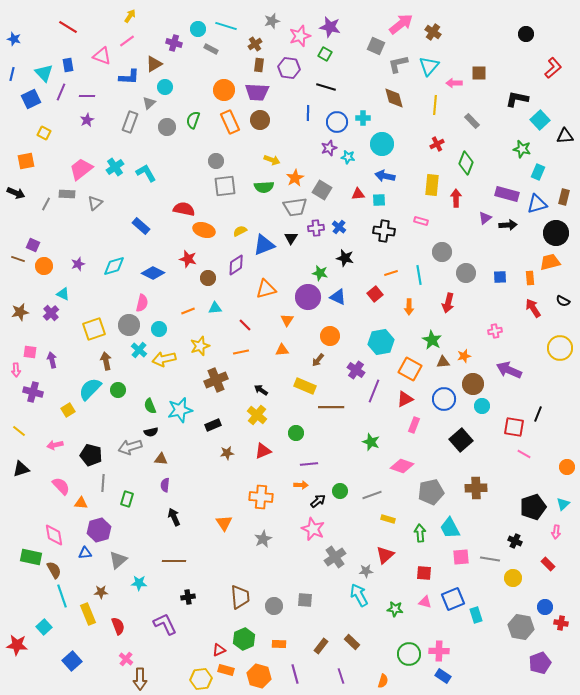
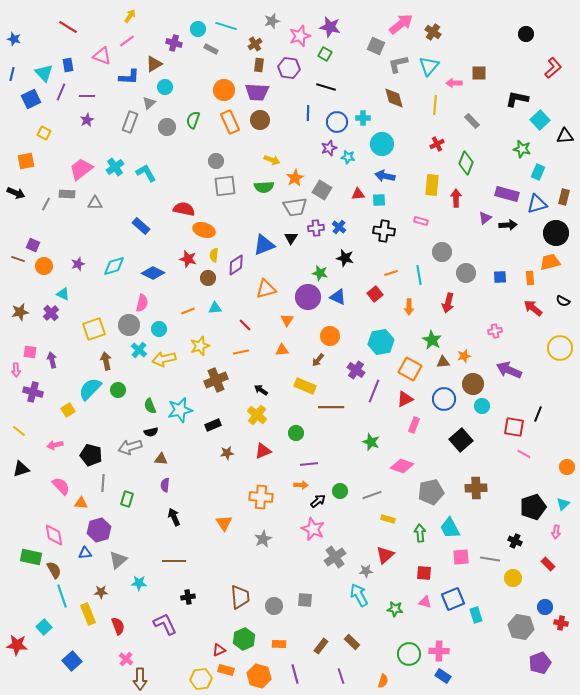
gray triangle at (95, 203): rotated 42 degrees clockwise
yellow semicircle at (240, 231): moved 26 px left, 24 px down; rotated 56 degrees counterclockwise
red arrow at (533, 308): rotated 18 degrees counterclockwise
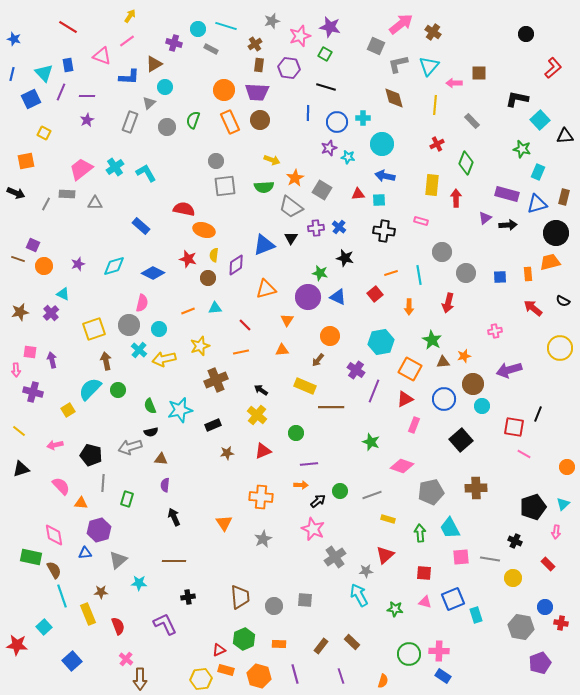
gray trapezoid at (295, 207): moved 4 px left; rotated 45 degrees clockwise
orange rectangle at (530, 278): moved 2 px left, 4 px up
purple arrow at (509, 370): rotated 40 degrees counterclockwise
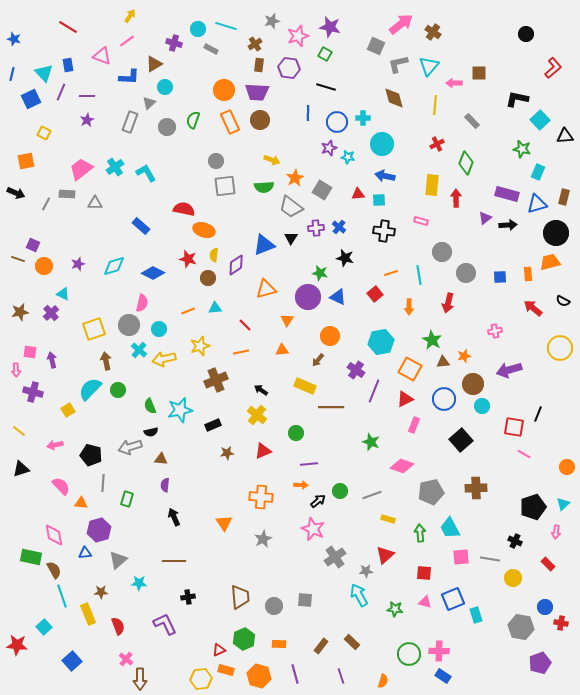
pink star at (300, 36): moved 2 px left
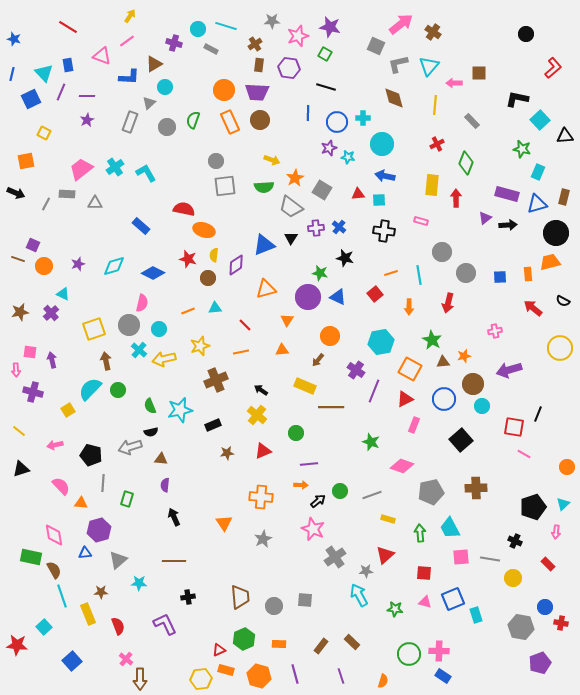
gray star at (272, 21): rotated 14 degrees clockwise
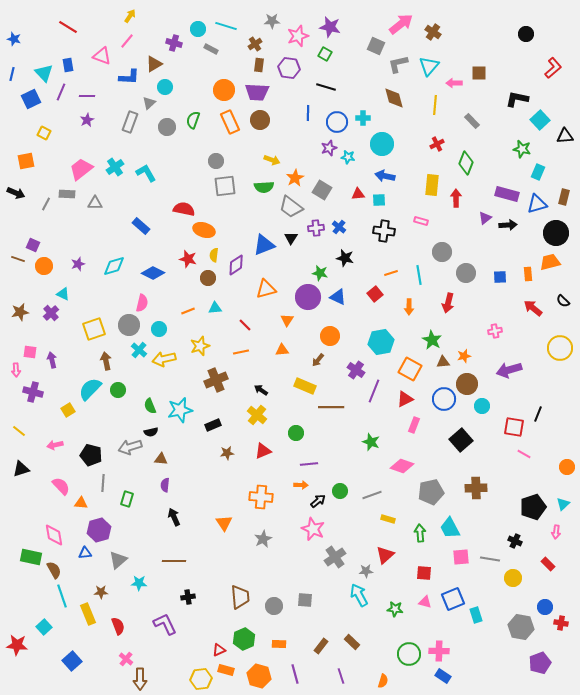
pink line at (127, 41): rotated 14 degrees counterclockwise
black semicircle at (563, 301): rotated 16 degrees clockwise
brown circle at (473, 384): moved 6 px left
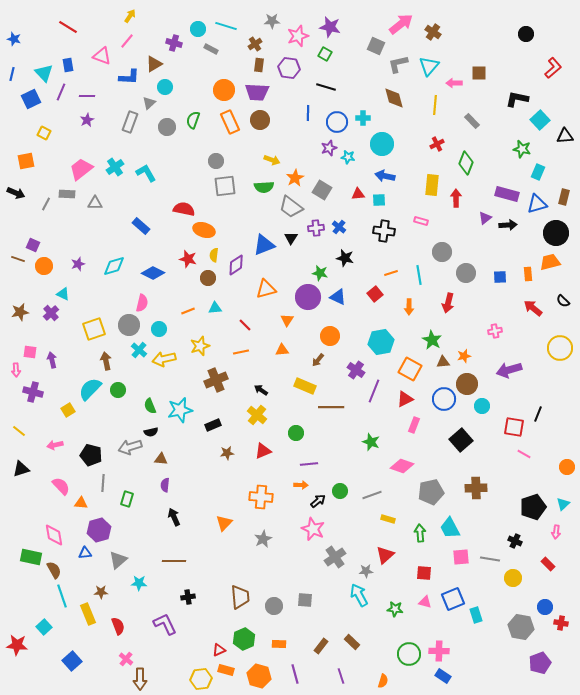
orange triangle at (224, 523): rotated 18 degrees clockwise
